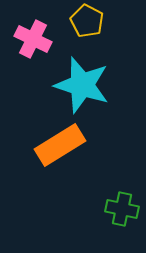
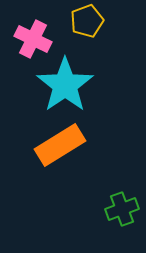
yellow pentagon: rotated 24 degrees clockwise
cyan star: moved 17 px left; rotated 20 degrees clockwise
green cross: rotated 32 degrees counterclockwise
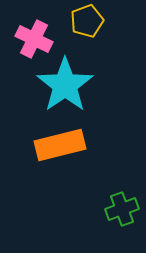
pink cross: moved 1 px right
orange rectangle: rotated 18 degrees clockwise
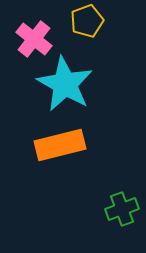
pink cross: rotated 12 degrees clockwise
cyan star: moved 1 px up; rotated 8 degrees counterclockwise
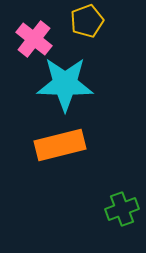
cyan star: rotated 28 degrees counterclockwise
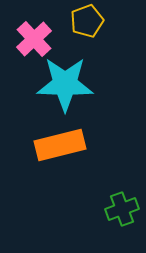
pink cross: rotated 9 degrees clockwise
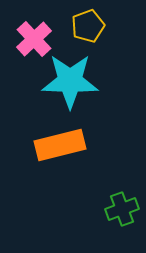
yellow pentagon: moved 1 px right, 5 px down
cyan star: moved 5 px right, 3 px up
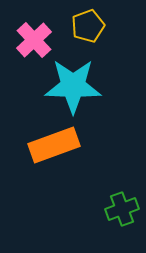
pink cross: moved 1 px down
cyan star: moved 3 px right, 5 px down
orange rectangle: moved 6 px left; rotated 6 degrees counterclockwise
